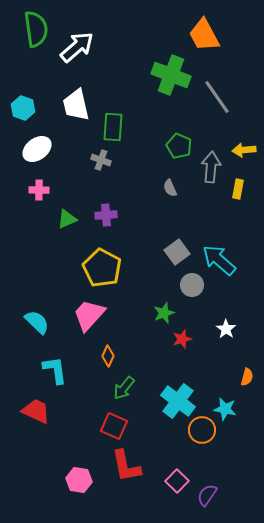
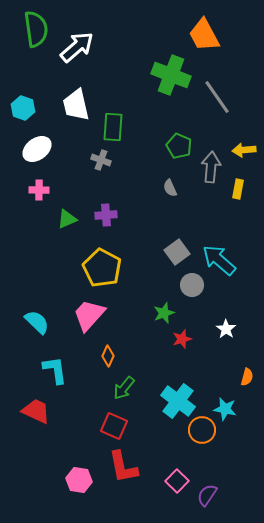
red L-shape: moved 3 px left, 1 px down
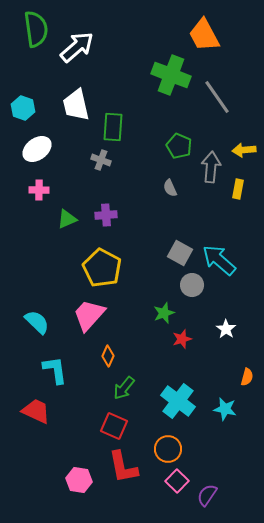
gray square: moved 3 px right, 1 px down; rotated 25 degrees counterclockwise
orange circle: moved 34 px left, 19 px down
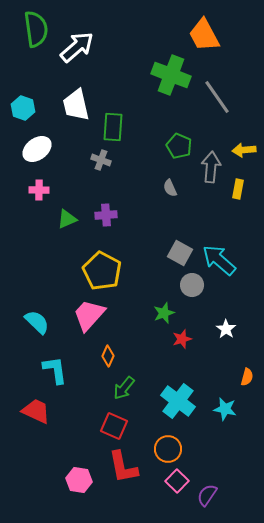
yellow pentagon: moved 3 px down
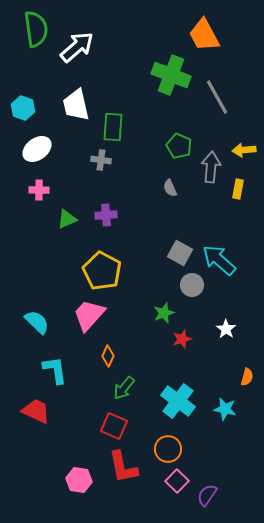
gray line: rotated 6 degrees clockwise
gray cross: rotated 12 degrees counterclockwise
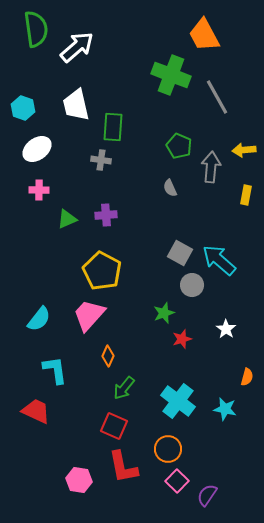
yellow rectangle: moved 8 px right, 6 px down
cyan semicircle: moved 2 px right, 3 px up; rotated 84 degrees clockwise
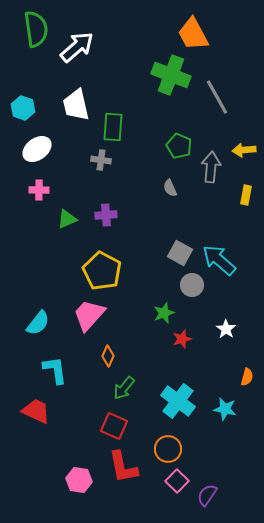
orange trapezoid: moved 11 px left, 1 px up
cyan semicircle: moved 1 px left, 4 px down
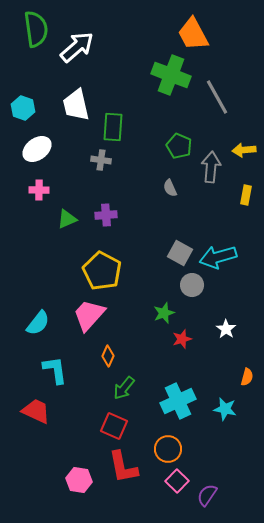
cyan arrow: moved 1 px left, 3 px up; rotated 57 degrees counterclockwise
cyan cross: rotated 28 degrees clockwise
